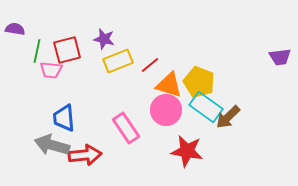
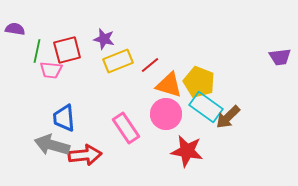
pink circle: moved 4 px down
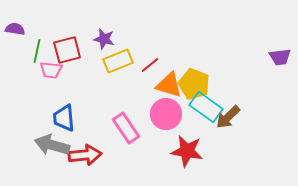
yellow pentagon: moved 5 px left, 2 px down
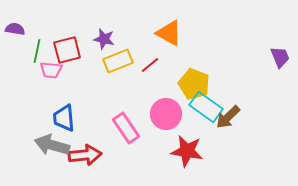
purple trapezoid: rotated 105 degrees counterclockwise
orange triangle: moved 52 px up; rotated 12 degrees clockwise
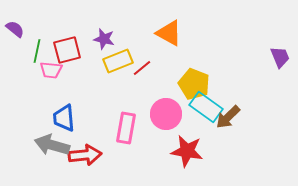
purple semicircle: rotated 30 degrees clockwise
red line: moved 8 px left, 3 px down
pink rectangle: rotated 44 degrees clockwise
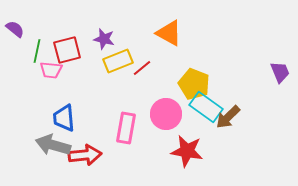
purple trapezoid: moved 15 px down
gray arrow: moved 1 px right
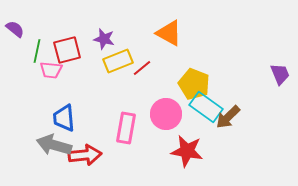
purple trapezoid: moved 2 px down
gray arrow: moved 1 px right
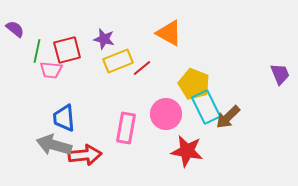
cyan rectangle: rotated 28 degrees clockwise
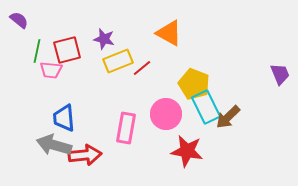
purple semicircle: moved 4 px right, 9 px up
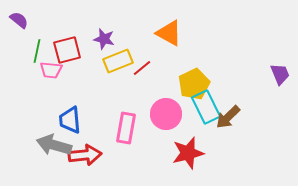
yellow pentagon: rotated 24 degrees clockwise
blue trapezoid: moved 6 px right, 2 px down
red star: moved 1 px right, 2 px down; rotated 24 degrees counterclockwise
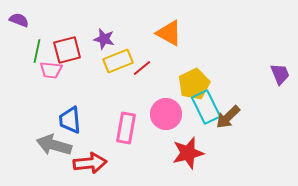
purple semicircle: rotated 18 degrees counterclockwise
red arrow: moved 5 px right, 8 px down
